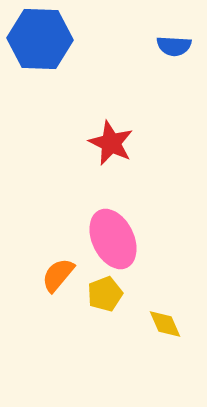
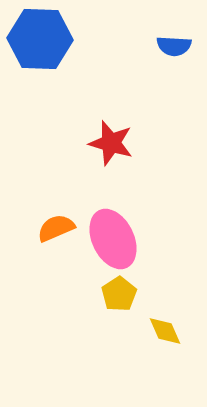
red star: rotated 9 degrees counterclockwise
orange semicircle: moved 2 px left, 47 px up; rotated 27 degrees clockwise
yellow pentagon: moved 14 px right; rotated 12 degrees counterclockwise
yellow diamond: moved 7 px down
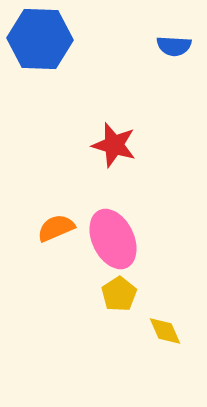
red star: moved 3 px right, 2 px down
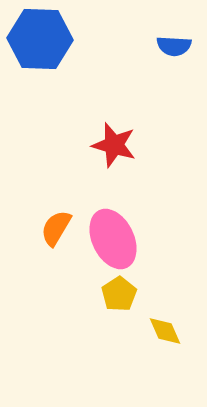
orange semicircle: rotated 36 degrees counterclockwise
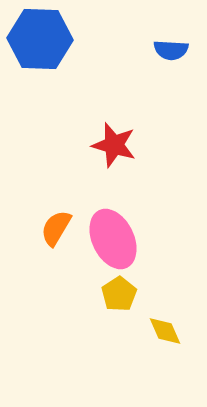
blue semicircle: moved 3 px left, 4 px down
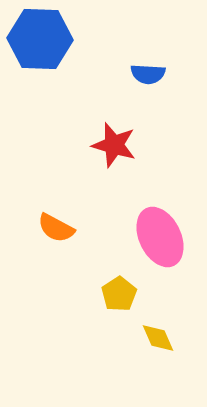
blue semicircle: moved 23 px left, 24 px down
orange semicircle: rotated 93 degrees counterclockwise
pink ellipse: moved 47 px right, 2 px up
yellow diamond: moved 7 px left, 7 px down
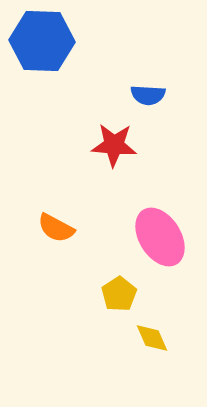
blue hexagon: moved 2 px right, 2 px down
blue semicircle: moved 21 px down
red star: rotated 12 degrees counterclockwise
pink ellipse: rotated 6 degrees counterclockwise
yellow diamond: moved 6 px left
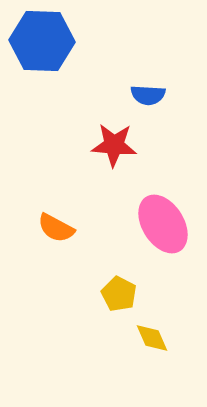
pink ellipse: moved 3 px right, 13 px up
yellow pentagon: rotated 12 degrees counterclockwise
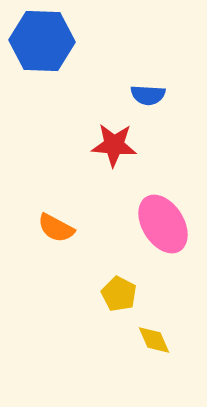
yellow diamond: moved 2 px right, 2 px down
